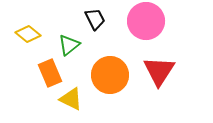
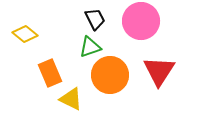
pink circle: moved 5 px left
yellow diamond: moved 3 px left
green triangle: moved 21 px right, 2 px down; rotated 20 degrees clockwise
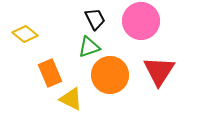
green triangle: moved 1 px left
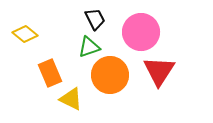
pink circle: moved 11 px down
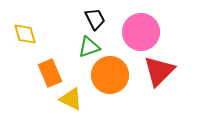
yellow diamond: rotated 35 degrees clockwise
red triangle: rotated 12 degrees clockwise
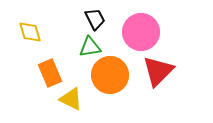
yellow diamond: moved 5 px right, 2 px up
green triangle: moved 1 px right; rotated 10 degrees clockwise
red triangle: moved 1 px left
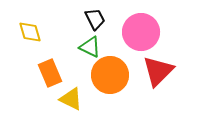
green triangle: rotated 35 degrees clockwise
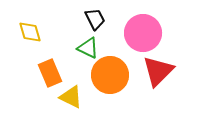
pink circle: moved 2 px right, 1 px down
green triangle: moved 2 px left, 1 px down
yellow triangle: moved 2 px up
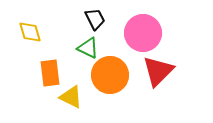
orange rectangle: rotated 16 degrees clockwise
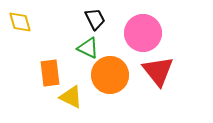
yellow diamond: moved 10 px left, 10 px up
red triangle: rotated 24 degrees counterclockwise
